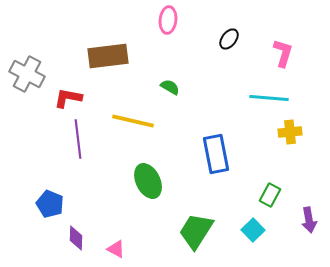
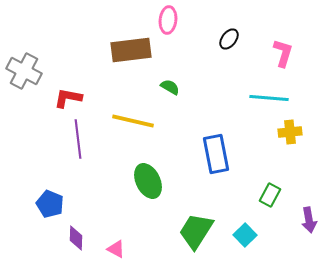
brown rectangle: moved 23 px right, 6 px up
gray cross: moved 3 px left, 3 px up
cyan square: moved 8 px left, 5 px down
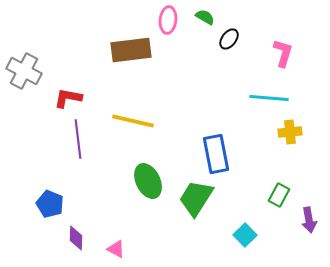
green semicircle: moved 35 px right, 70 px up
green rectangle: moved 9 px right
green trapezoid: moved 33 px up
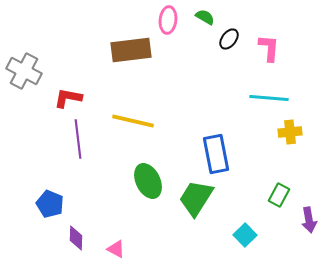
pink L-shape: moved 14 px left, 5 px up; rotated 12 degrees counterclockwise
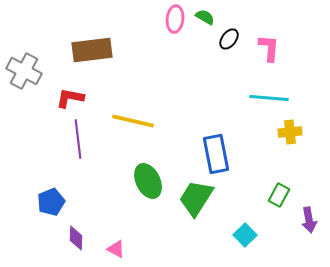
pink ellipse: moved 7 px right, 1 px up
brown rectangle: moved 39 px left
red L-shape: moved 2 px right
blue pentagon: moved 1 px right, 2 px up; rotated 28 degrees clockwise
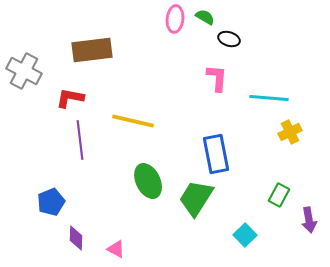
black ellipse: rotated 70 degrees clockwise
pink L-shape: moved 52 px left, 30 px down
yellow cross: rotated 20 degrees counterclockwise
purple line: moved 2 px right, 1 px down
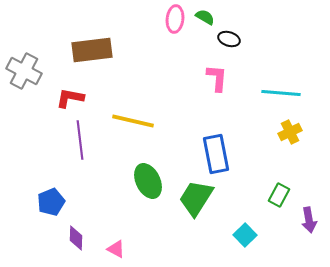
cyan line: moved 12 px right, 5 px up
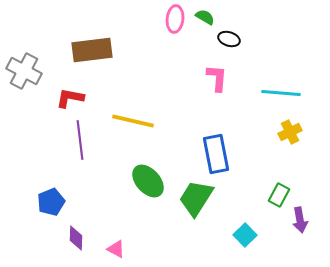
green ellipse: rotated 16 degrees counterclockwise
purple arrow: moved 9 px left
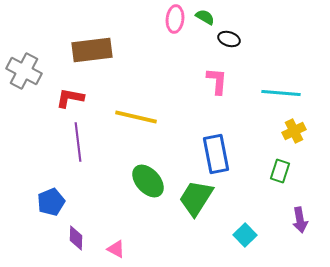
pink L-shape: moved 3 px down
yellow line: moved 3 px right, 4 px up
yellow cross: moved 4 px right, 1 px up
purple line: moved 2 px left, 2 px down
green rectangle: moved 1 px right, 24 px up; rotated 10 degrees counterclockwise
